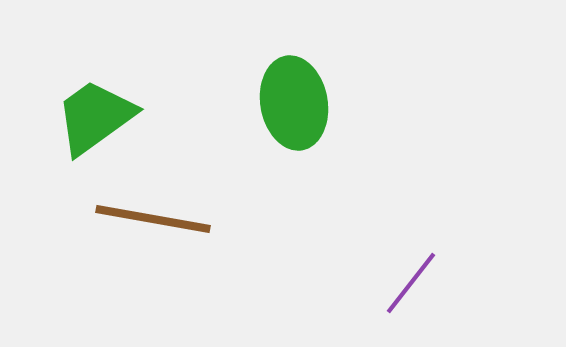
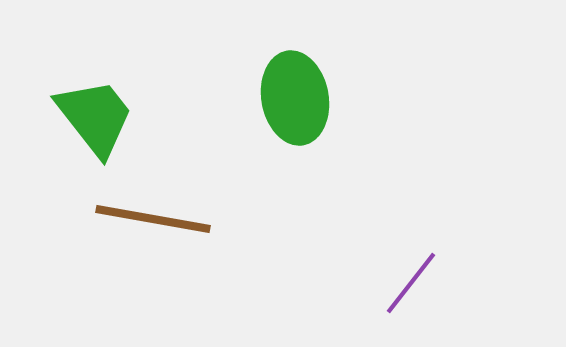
green ellipse: moved 1 px right, 5 px up
green trapezoid: rotated 88 degrees clockwise
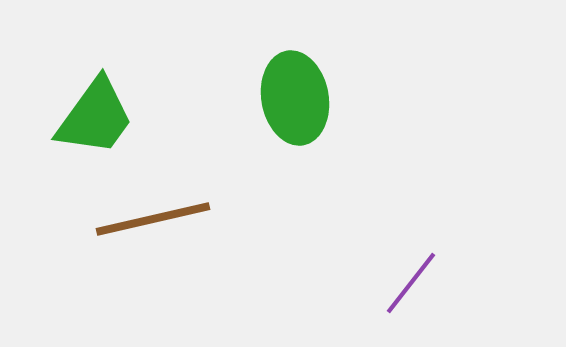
green trapezoid: rotated 74 degrees clockwise
brown line: rotated 23 degrees counterclockwise
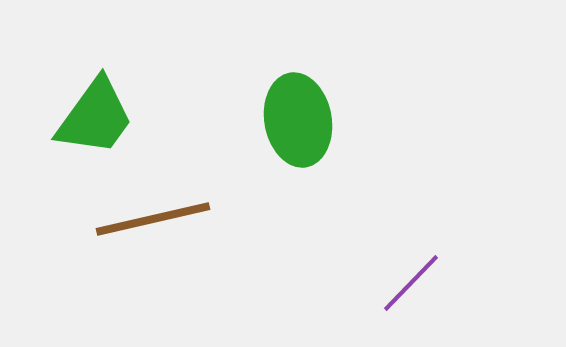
green ellipse: moved 3 px right, 22 px down
purple line: rotated 6 degrees clockwise
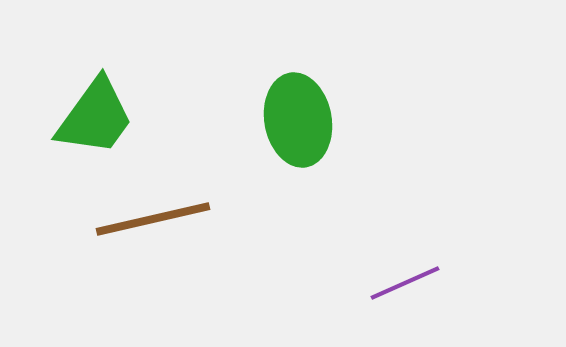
purple line: moved 6 px left; rotated 22 degrees clockwise
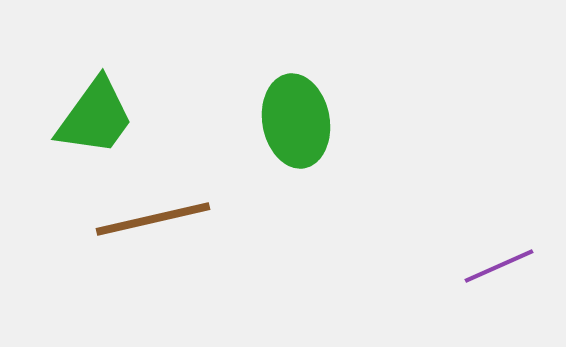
green ellipse: moved 2 px left, 1 px down
purple line: moved 94 px right, 17 px up
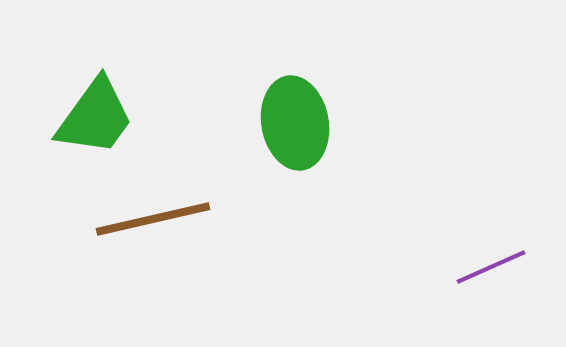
green ellipse: moved 1 px left, 2 px down
purple line: moved 8 px left, 1 px down
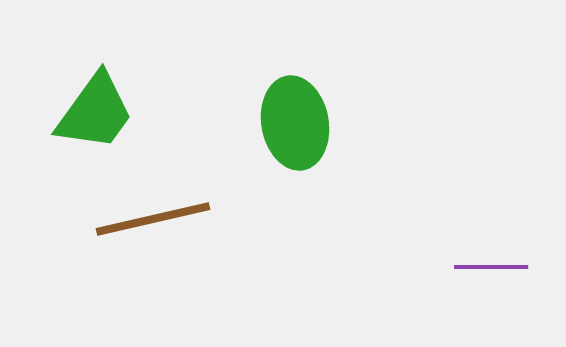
green trapezoid: moved 5 px up
purple line: rotated 24 degrees clockwise
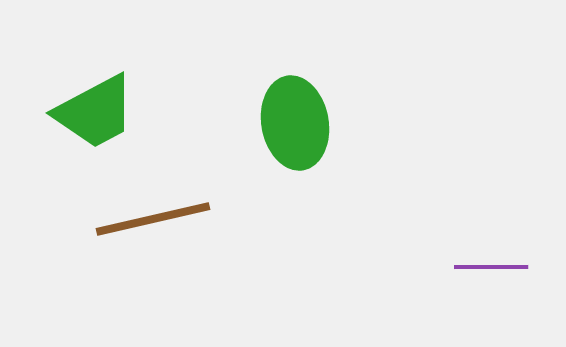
green trapezoid: rotated 26 degrees clockwise
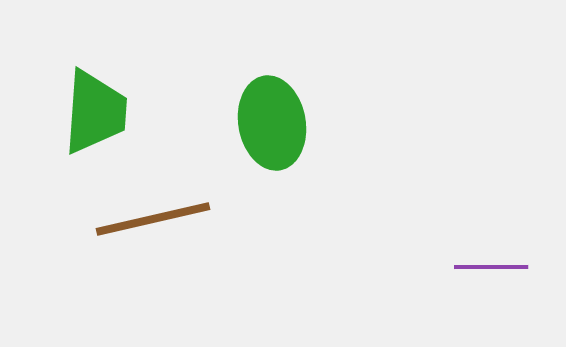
green trapezoid: rotated 58 degrees counterclockwise
green ellipse: moved 23 px left
